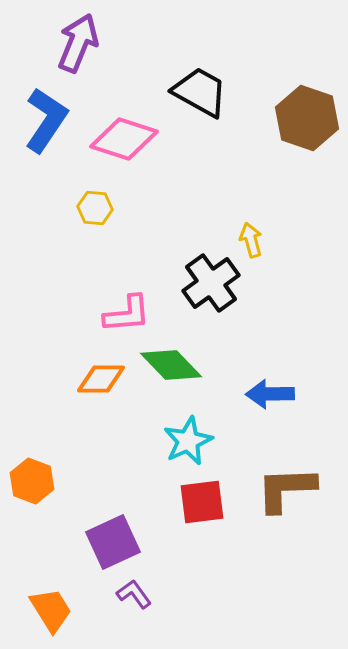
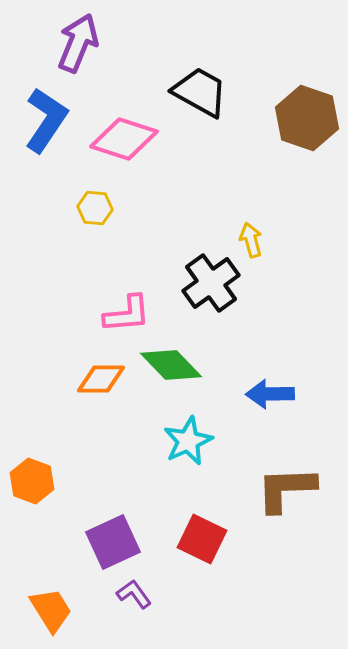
red square: moved 37 px down; rotated 33 degrees clockwise
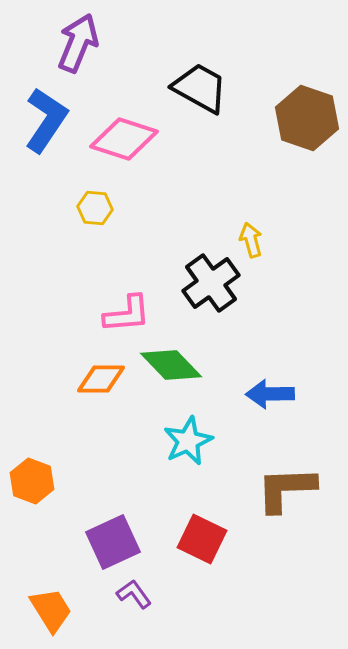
black trapezoid: moved 4 px up
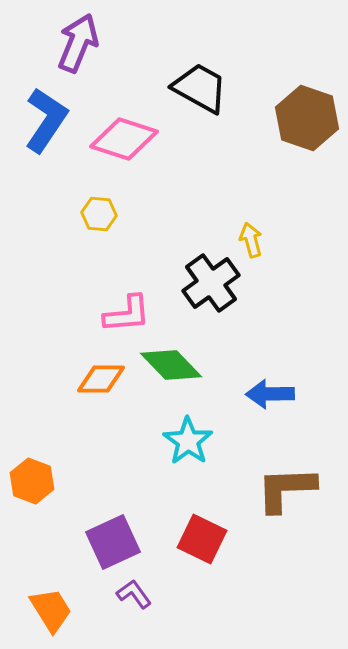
yellow hexagon: moved 4 px right, 6 px down
cyan star: rotated 12 degrees counterclockwise
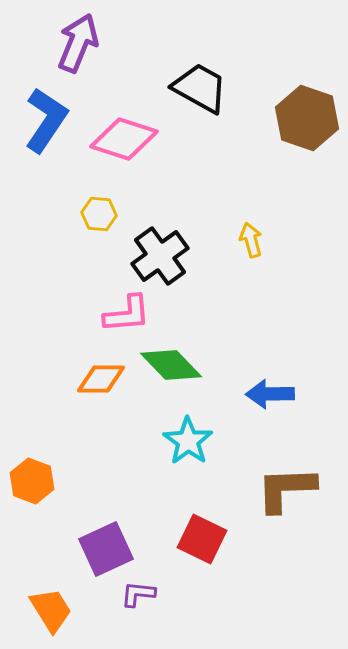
black cross: moved 51 px left, 27 px up
purple square: moved 7 px left, 7 px down
purple L-shape: moved 4 px right; rotated 48 degrees counterclockwise
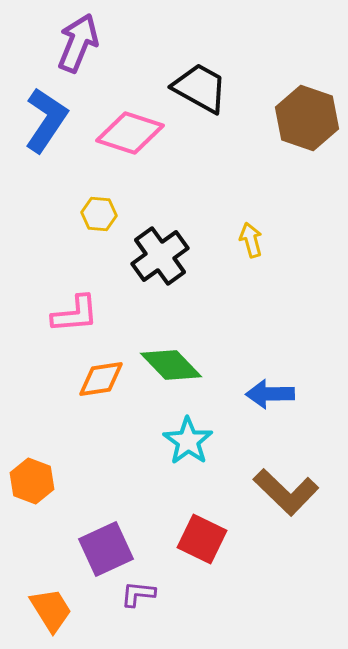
pink diamond: moved 6 px right, 6 px up
pink L-shape: moved 52 px left
orange diamond: rotated 9 degrees counterclockwise
brown L-shape: moved 3 px down; rotated 134 degrees counterclockwise
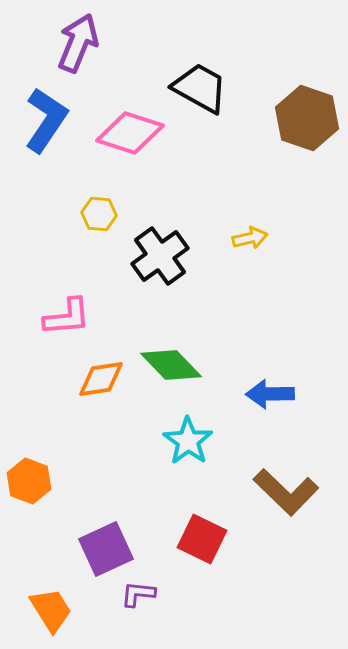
yellow arrow: moved 1 px left, 2 px up; rotated 92 degrees clockwise
pink L-shape: moved 8 px left, 3 px down
orange hexagon: moved 3 px left
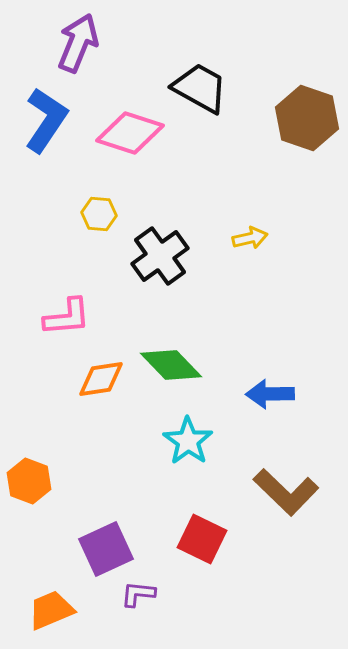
orange trapezoid: rotated 81 degrees counterclockwise
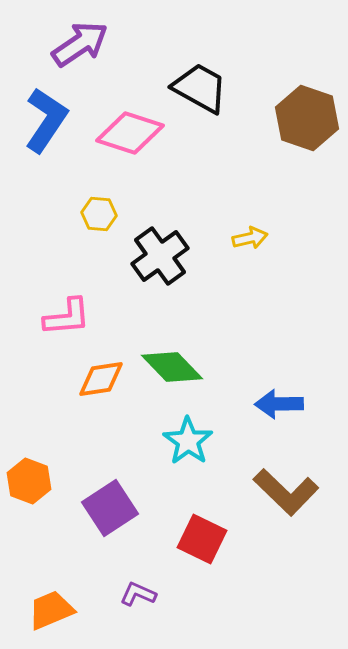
purple arrow: moved 2 px right, 1 px down; rotated 34 degrees clockwise
green diamond: moved 1 px right, 2 px down
blue arrow: moved 9 px right, 10 px down
purple square: moved 4 px right, 41 px up; rotated 8 degrees counterclockwise
purple L-shape: rotated 18 degrees clockwise
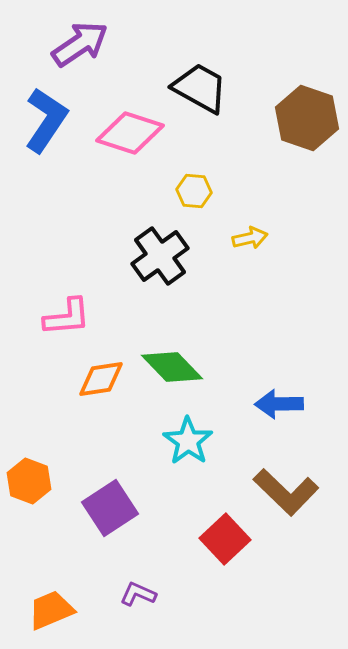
yellow hexagon: moved 95 px right, 23 px up
red square: moved 23 px right; rotated 21 degrees clockwise
